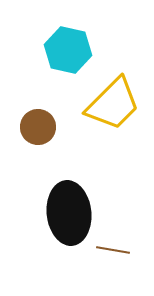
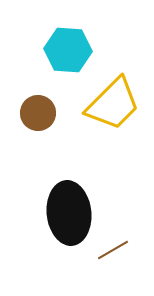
cyan hexagon: rotated 9 degrees counterclockwise
brown circle: moved 14 px up
brown line: rotated 40 degrees counterclockwise
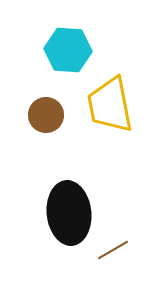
yellow trapezoid: moved 3 px left, 1 px down; rotated 124 degrees clockwise
brown circle: moved 8 px right, 2 px down
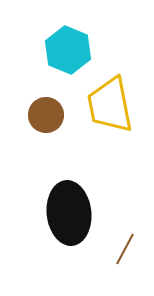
cyan hexagon: rotated 18 degrees clockwise
brown line: moved 12 px right, 1 px up; rotated 32 degrees counterclockwise
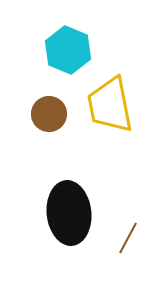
brown circle: moved 3 px right, 1 px up
brown line: moved 3 px right, 11 px up
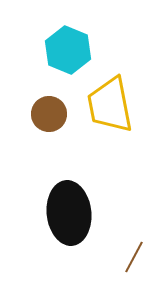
brown line: moved 6 px right, 19 px down
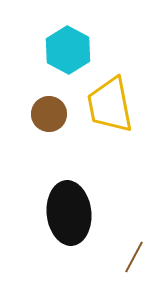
cyan hexagon: rotated 6 degrees clockwise
